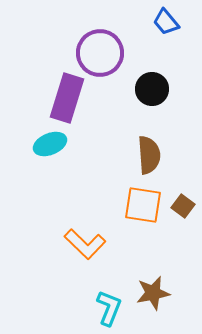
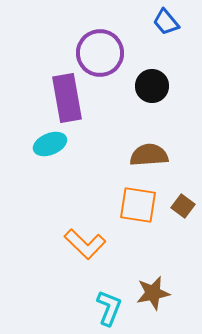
black circle: moved 3 px up
purple rectangle: rotated 27 degrees counterclockwise
brown semicircle: rotated 90 degrees counterclockwise
orange square: moved 5 px left
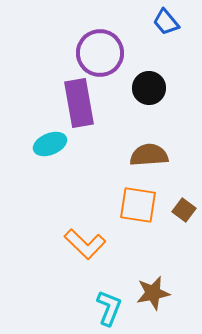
black circle: moved 3 px left, 2 px down
purple rectangle: moved 12 px right, 5 px down
brown square: moved 1 px right, 4 px down
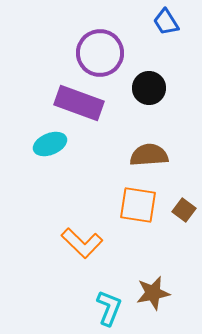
blue trapezoid: rotated 8 degrees clockwise
purple rectangle: rotated 60 degrees counterclockwise
orange L-shape: moved 3 px left, 1 px up
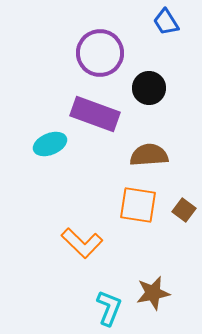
purple rectangle: moved 16 px right, 11 px down
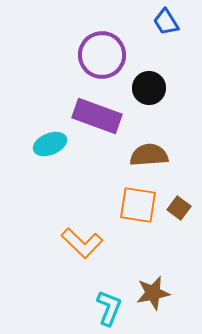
purple circle: moved 2 px right, 2 px down
purple rectangle: moved 2 px right, 2 px down
brown square: moved 5 px left, 2 px up
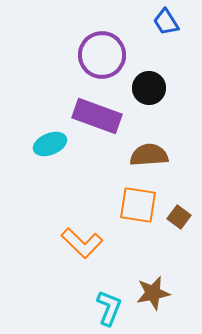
brown square: moved 9 px down
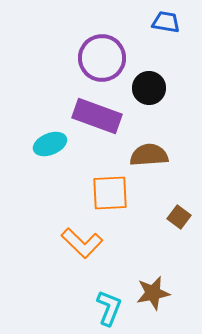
blue trapezoid: rotated 132 degrees clockwise
purple circle: moved 3 px down
orange square: moved 28 px left, 12 px up; rotated 12 degrees counterclockwise
